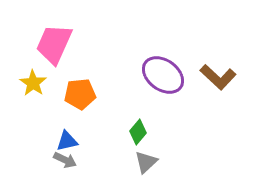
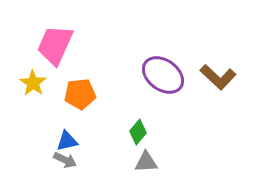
pink trapezoid: moved 1 px right, 1 px down
gray triangle: rotated 40 degrees clockwise
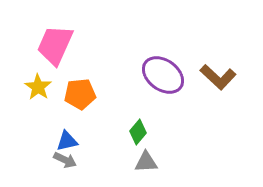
yellow star: moved 5 px right, 4 px down
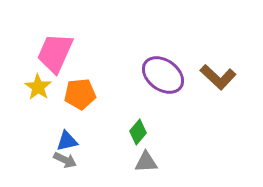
pink trapezoid: moved 8 px down
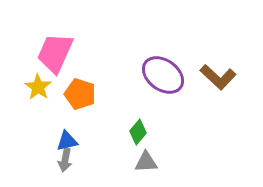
orange pentagon: rotated 24 degrees clockwise
gray arrow: rotated 75 degrees clockwise
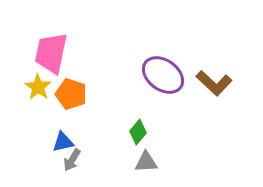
pink trapezoid: moved 4 px left; rotated 12 degrees counterclockwise
brown L-shape: moved 4 px left, 6 px down
orange pentagon: moved 9 px left
blue triangle: moved 4 px left, 1 px down
gray arrow: moved 7 px right; rotated 20 degrees clockwise
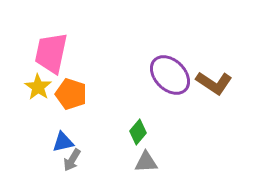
purple ellipse: moved 7 px right; rotated 9 degrees clockwise
brown L-shape: rotated 9 degrees counterclockwise
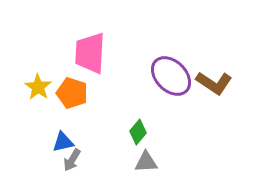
pink trapezoid: moved 39 px right; rotated 9 degrees counterclockwise
purple ellipse: moved 1 px right, 1 px down
orange pentagon: moved 1 px right, 1 px up
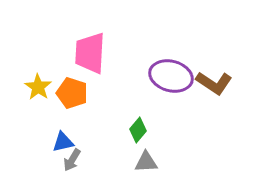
purple ellipse: rotated 30 degrees counterclockwise
green diamond: moved 2 px up
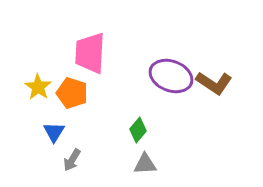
purple ellipse: rotated 6 degrees clockwise
blue triangle: moved 9 px left, 10 px up; rotated 45 degrees counterclockwise
gray triangle: moved 1 px left, 2 px down
